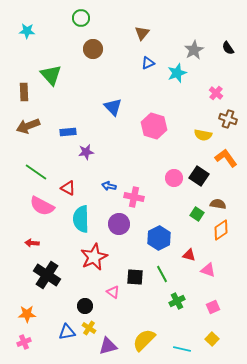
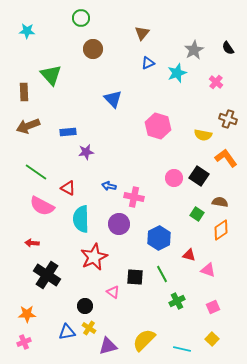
pink cross at (216, 93): moved 11 px up
blue triangle at (113, 107): moved 8 px up
pink hexagon at (154, 126): moved 4 px right
brown semicircle at (218, 204): moved 2 px right, 2 px up
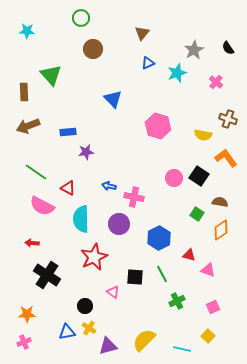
yellow square at (212, 339): moved 4 px left, 3 px up
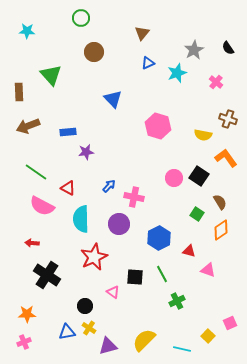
brown circle at (93, 49): moved 1 px right, 3 px down
brown rectangle at (24, 92): moved 5 px left
blue arrow at (109, 186): rotated 120 degrees clockwise
brown semicircle at (220, 202): rotated 49 degrees clockwise
red triangle at (189, 255): moved 4 px up
pink square at (213, 307): moved 17 px right, 16 px down
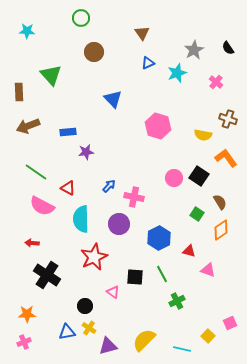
brown triangle at (142, 33): rotated 14 degrees counterclockwise
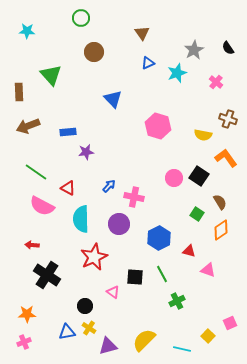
red arrow at (32, 243): moved 2 px down
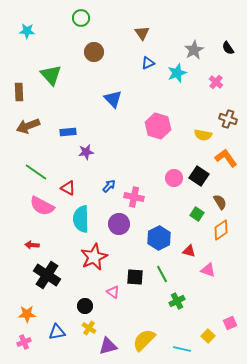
blue triangle at (67, 332): moved 10 px left
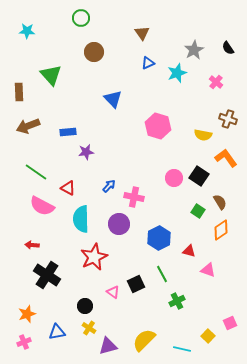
green square at (197, 214): moved 1 px right, 3 px up
black square at (135, 277): moved 1 px right, 7 px down; rotated 30 degrees counterclockwise
orange star at (27, 314): rotated 18 degrees counterclockwise
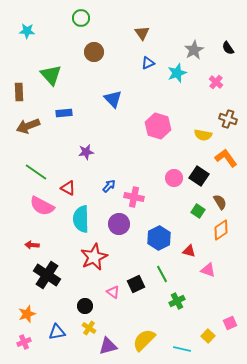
blue rectangle at (68, 132): moved 4 px left, 19 px up
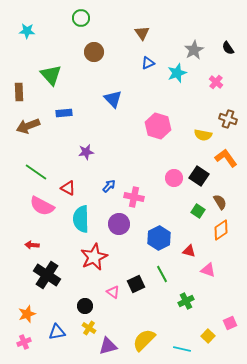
green cross at (177, 301): moved 9 px right
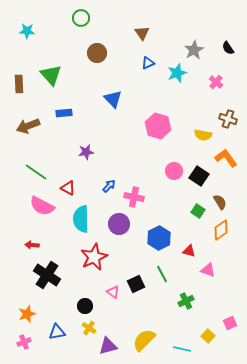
brown circle at (94, 52): moved 3 px right, 1 px down
brown rectangle at (19, 92): moved 8 px up
pink circle at (174, 178): moved 7 px up
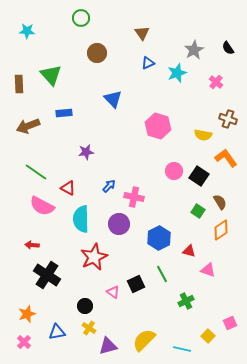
pink cross at (24, 342): rotated 24 degrees counterclockwise
